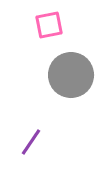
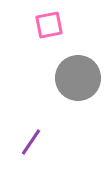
gray circle: moved 7 px right, 3 px down
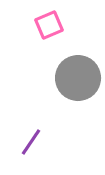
pink square: rotated 12 degrees counterclockwise
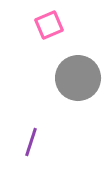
purple line: rotated 16 degrees counterclockwise
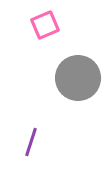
pink square: moved 4 px left
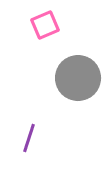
purple line: moved 2 px left, 4 px up
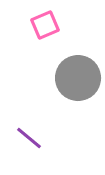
purple line: rotated 68 degrees counterclockwise
